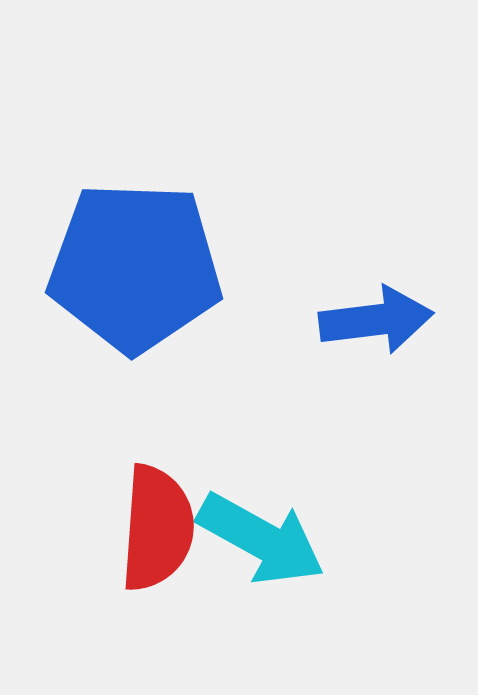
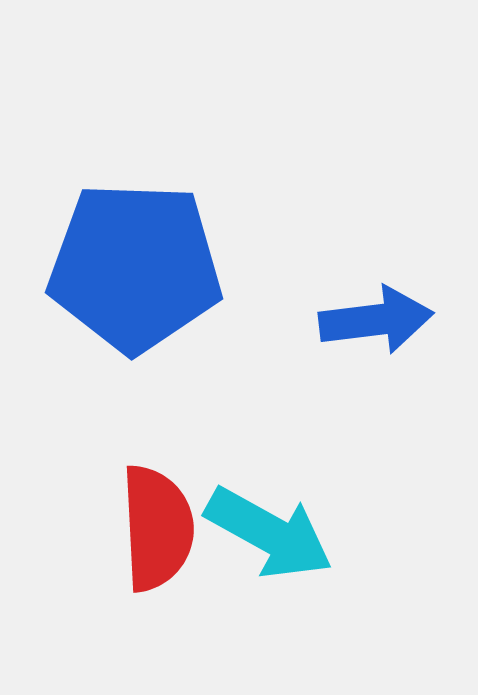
red semicircle: rotated 7 degrees counterclockwise
cyan arrow: moved 8 px right, 6 px up
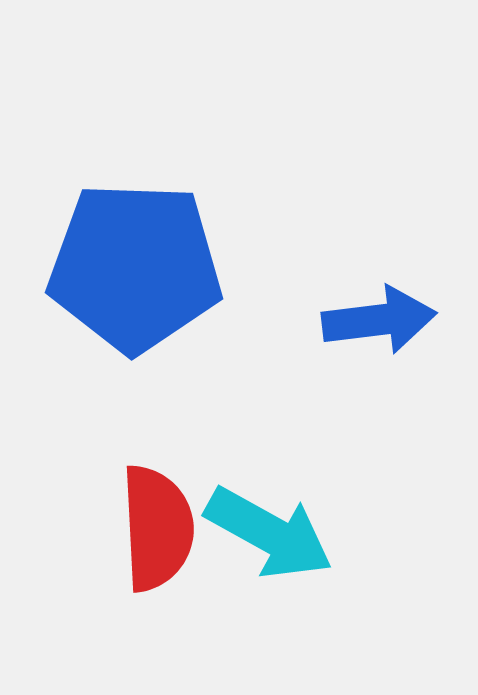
blue arrow: moved 3 px right
